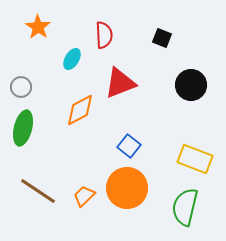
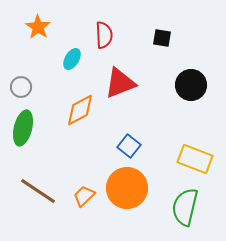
black square: rotated 12 degrees counterclockwise
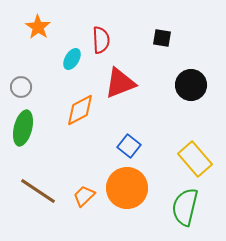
red semicircle: moved 3 px left, 5 px down
yellow rectangle: rotated 28 degrees clockwise
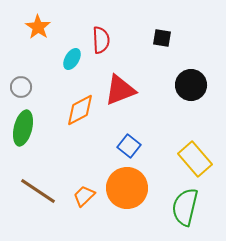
red triangle: moved 7 px down
